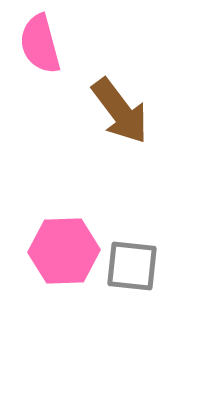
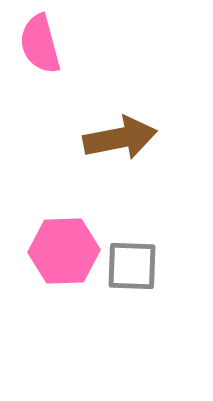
brown arrow: moved 27 px down; rotated 64 degrees counterclockwise
gray square: rotated 4 degrees counterclockwise
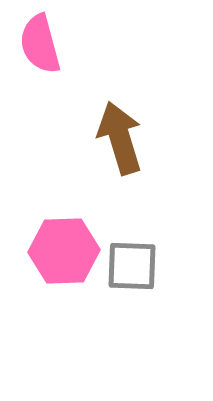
brown arrow: rotated 96 degrees counterclockwise
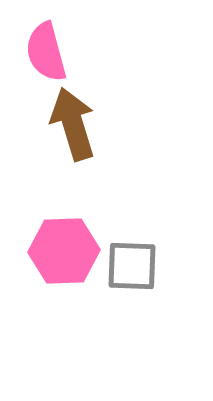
pink semicircle: moved 6 px right, 8 px down
brown arrow: moved 47 px left, 14 px up
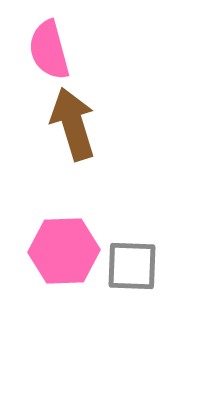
pink semicircle: moved 3 px right, 2 px up
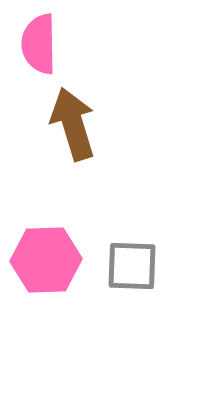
pink semicircle: moved 10 px left, 6 px up; rotated 14 degrees clockwise
pink hexagon: moved 18 px left, 9 px down
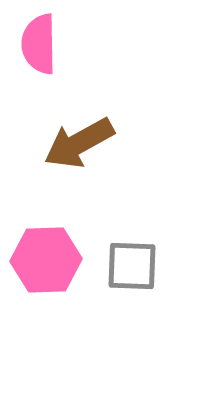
brown arrow: moved 6 px right, 19 px down; rotated 102 degrees counterclockwise
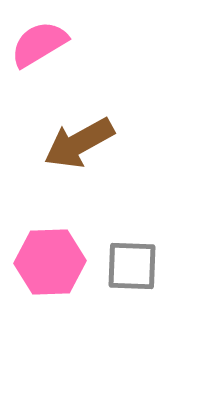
pink semicircle: rotated 60 degrees clockwise
pink hexagon: moved 4 px right, 2 px down
